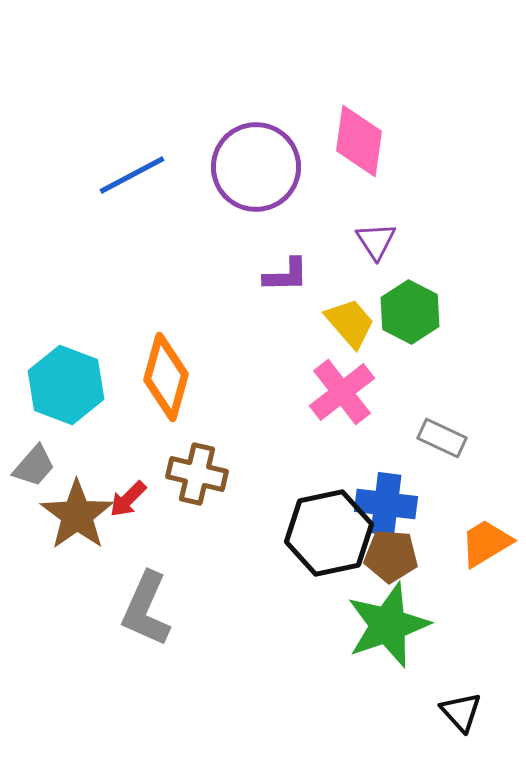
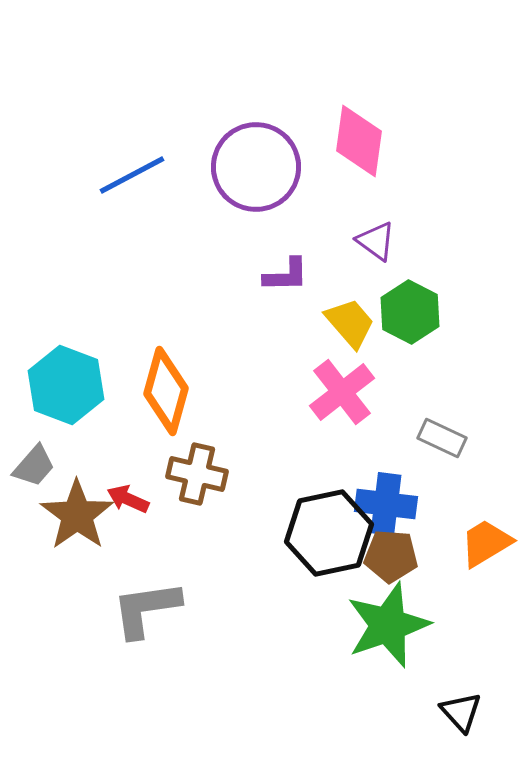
purple triangle: rotated 21 degrees counterclockwise
orange diamond: moved 14 px down
red arrow: rotated 69 degrees clockwise
gray L-shape: rotated 58 degrees clockwise
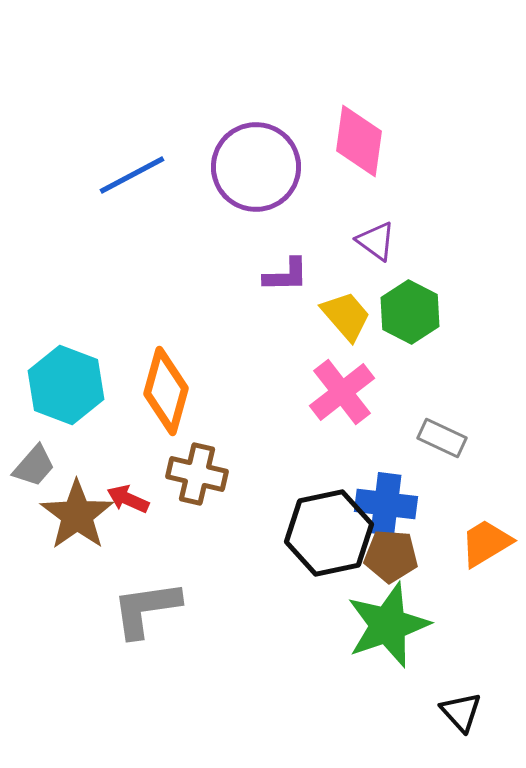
yellow trapezoid: moved 4 px left, 7 px up
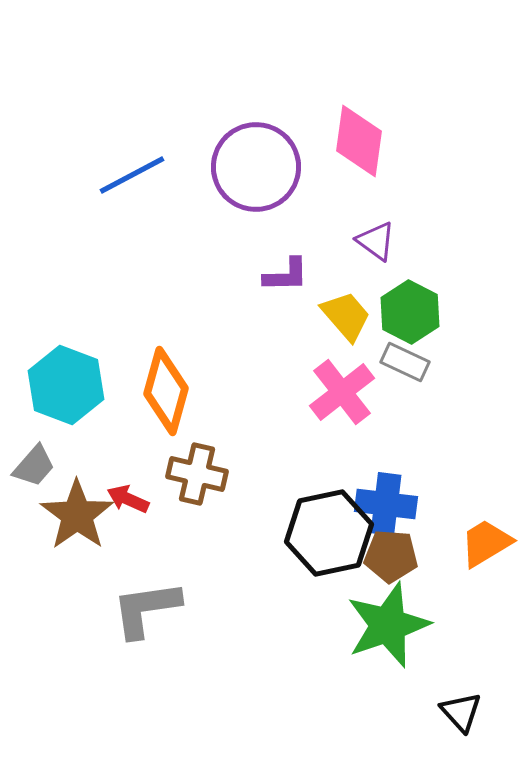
gray rectangle: moved 37 px left, 76 px up
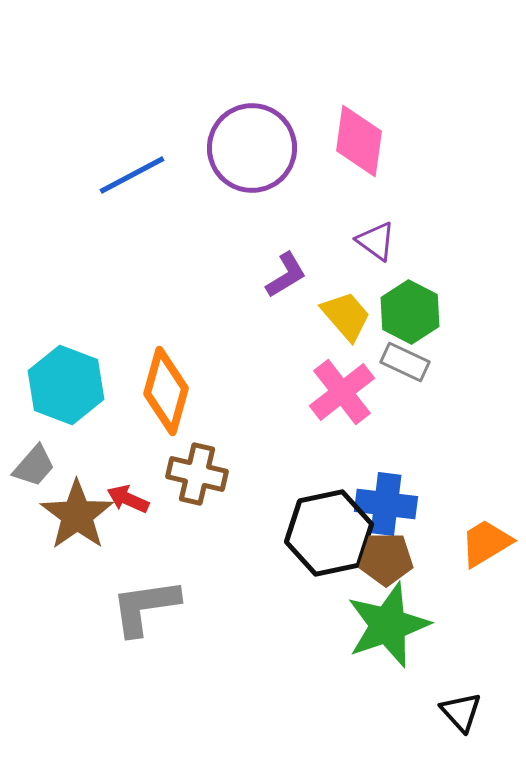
purple circle: moved 4 px left, 19 px up
purple L-shape: rotated 30 degrees counterclockwise
brown pentagon: moved 5 px left, 3 px down; rotated 4 degrees counterclockwise
gray L-shape: moved 1 px left, 2 px up
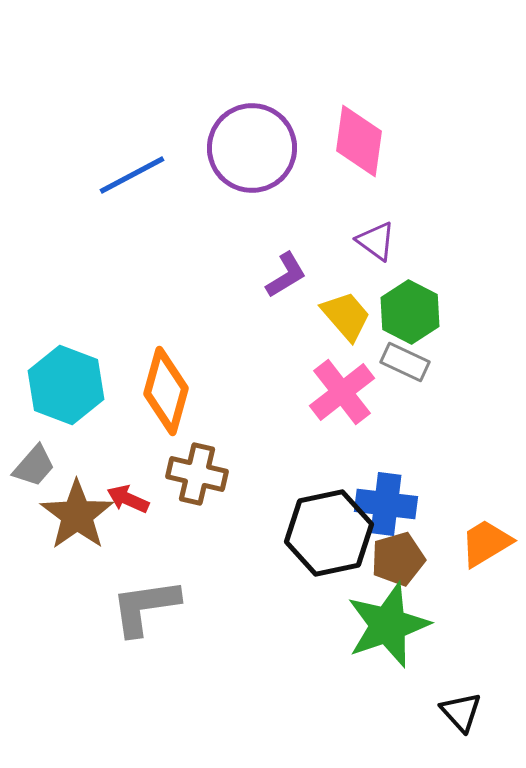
brown pentagon: moved 12 px right; rotated 16 degrees counterclockwise
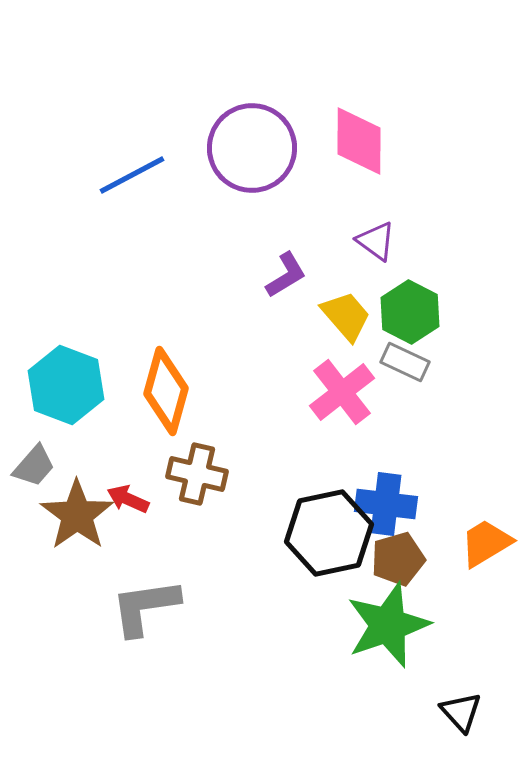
pink diamond: rotated 8 degrees counterclockwise
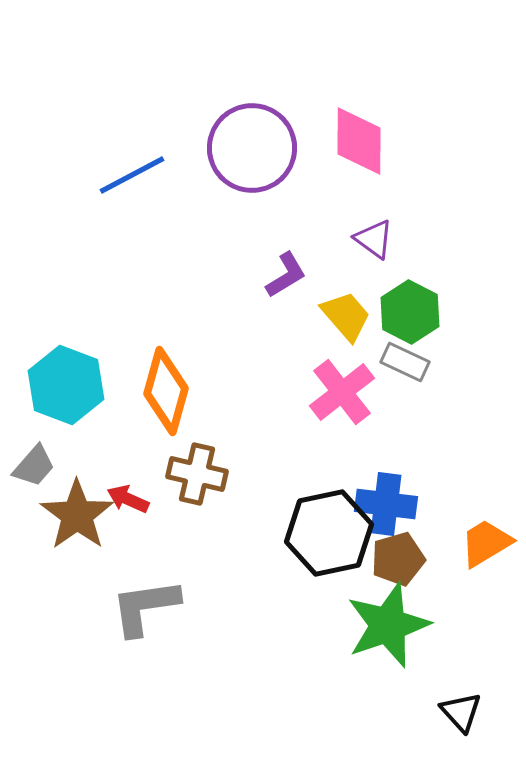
purple triangle: moved 2 px left, 2 px up
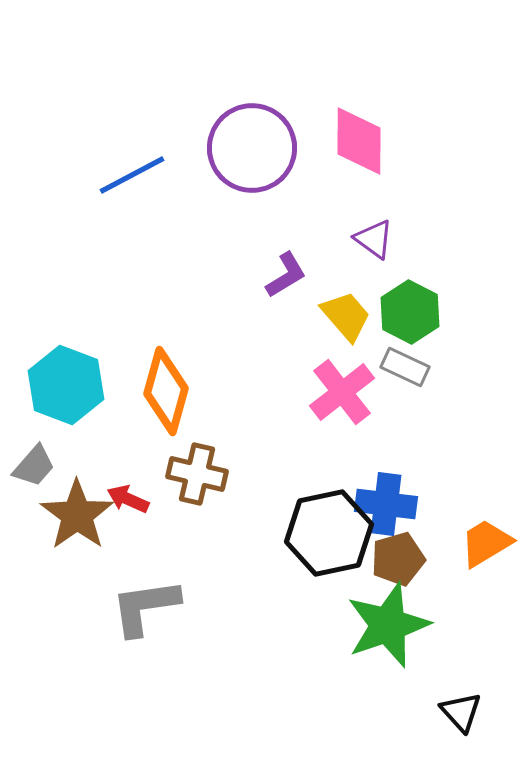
gray rectangle: moved 5 px down
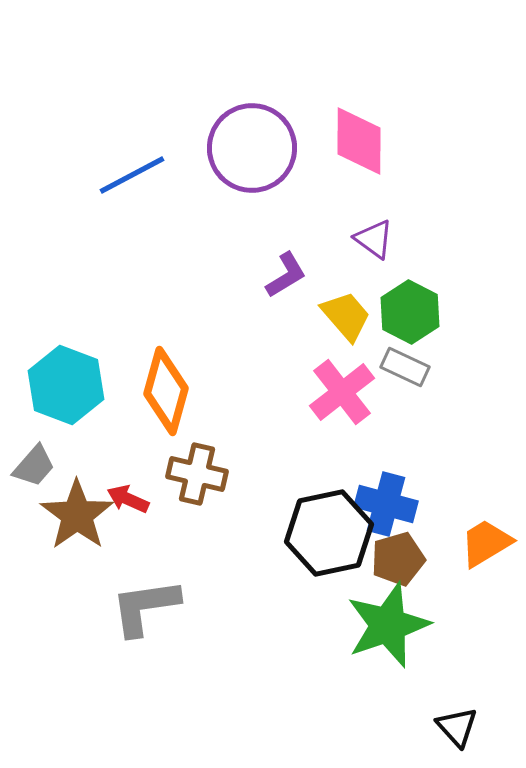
blue cross: rotated 8 degrees clockwise
black triangle: moved 4 px left, 15 px down
